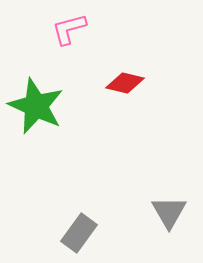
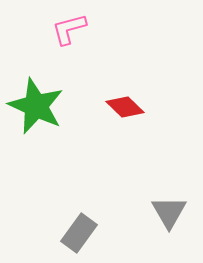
red diamond: moved 24 px down; rotated 30 degrees clockwise
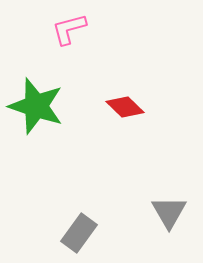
green star: rotated 6 degrees counterclockwise
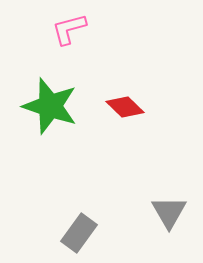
green star: moved 14 px right
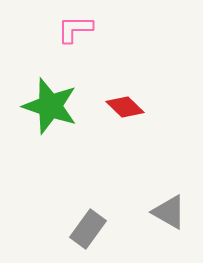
pink L-shape: moved 6 px right; rotated 15 degrees clockwise
gray triangle: rotated 30 degrees counterclockwise
gray rectangle: moved 9 px right, 4 px up
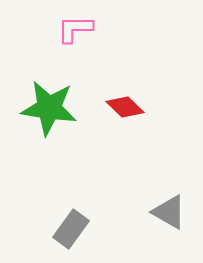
green star: moved 1 px left, 2 px down; rotated 10 degrees counterclockwise
gray rectangle: moved 17 px left
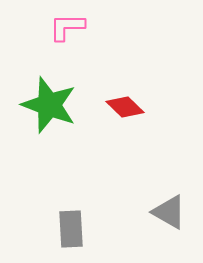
pink L-shape: moved 8 px left, 2 px up
green star: moved 3 px up; rotated 12 degrees clockwise
gray rectangle: rotated 39 degrees counterclockwise
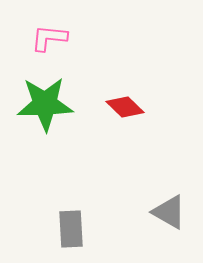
pink L-shape: moved 18 px left, 11 px down; rotated 6 degrees clockwise
green star: moved 4 px left, 1 px up; rotated 22 degrees counterclockwise
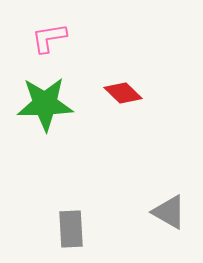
pink L-shape: rotated 15 degrees counterclockwise
red diamond: moved 2 px left, 14 px up
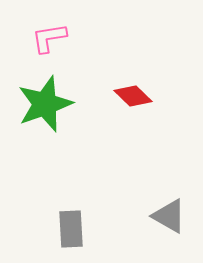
red diamond: moved 10 px right, 3 px down
green star: rotated 18 degrees counterclockwise
gray triangle: moved 4 px down
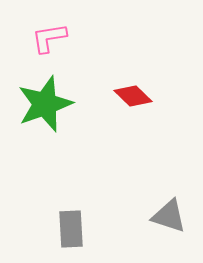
gray triangle: rotated 12 degrees counterclockwise
